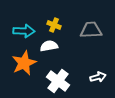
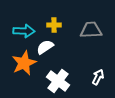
yellow cross: rotated 24 degrees counterclockwise
white semicircle: moved 4 px left, 1 px down; rotated 24 degrees counterclockwise
white arrow: rotated 49 degrees counterclockwise
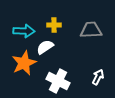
white cross: rotated 10 degrees counterclockwise
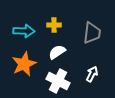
gray trapezoid: moved 1 px right, 3 px down; rotated 100 degrees clockwise
white semicircle: moved 12 px right, 5 px down
orange star: moved 1 px down
white arrow: moved 6 px left, 3 px up
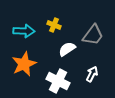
yellow cross: rotated 24 degrees clockwise
gray trapezoid: moved 1 px right, 2 px down; rotated 30 degrees clockwise
white semicircle: moved 10 px right, 3 px up
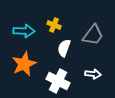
white semicircle: moved 3 px left, 1 px up; rotated 36 degrees counterclockwise
white arrow: moved 1 px right; rotated 70 degrees clockwise
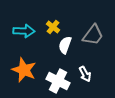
yellow cross: moved 1 px left, 2 px down; rotated 16 degrees clockwise
white semicircle: moved 1 px right, 3 px up
orange star: moved 6 px down; rotated 25 degrees counterclockwise
white arrow: moved 8 px left; rotated 56 degrees clockwise
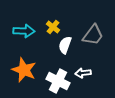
white arrow: moved 2 px left, 1 px up; rotated 112 degrees clockwise
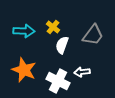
white semicircle: moved 3 px left
white arrow: moved 1 px left, 1 px up
